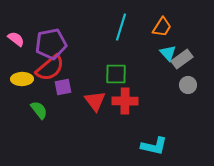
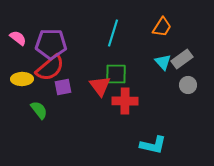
cyan line: moved 8 px left, 6 px down
pink semicircle: moved 2 px right, 1 px up
purple pentagon: rotated 12 degrees clockwise
cyan triangle: moved 5 px left, 9 px down
red triangle: moved 5 px right, 15 px up
cyan L-shape: moved 1 px left, 1 px up
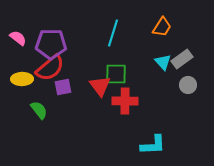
cyan L-shape: rotated 16 degrees counterclockwise
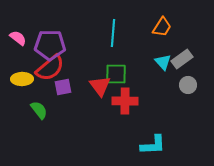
cyan line: rotated 12 degrees counterclockwise
purple pentagon: moved 1 px left, 1 px down
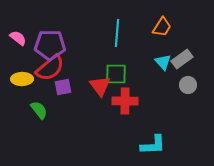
cyan line: moved 4 px right
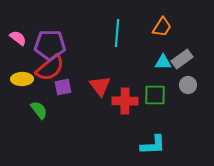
cyan triangle: rotated 48 degrees counterclockwise
green square: moved 39 px right, 21 px down
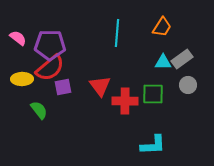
green square: moved 2 px left, 1 px up
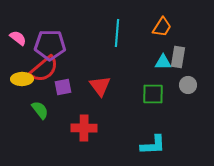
gray rectangle: moved 4 px left, 2 px up; rotated 45 degrees counterclockwise
red semicircle: moved 6 px left, 1 px down
red cross: moved 41 px left, 27 px down
green semicircle: moved 1 px right
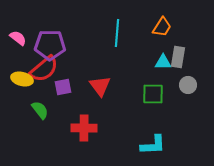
yellow ellipse: rotated 15 degrees clockwise
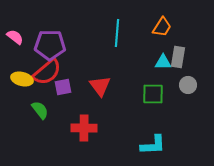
pink semicircle: moved 3 px left, 1 px up
red semicircle: moved 3 px right, 3 px down
